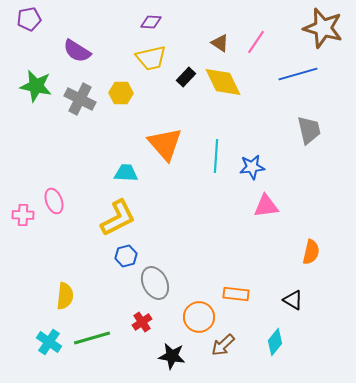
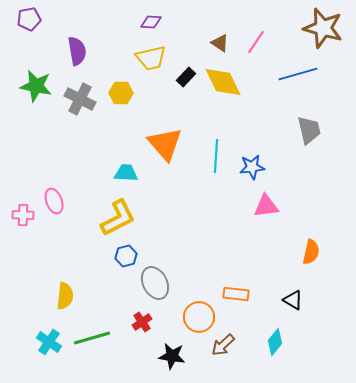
purple semicircle: rotated 132 degrees counterclockwise
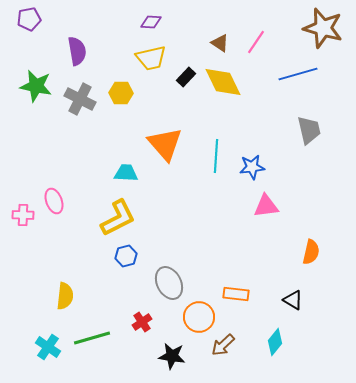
gray ellipse: moved 14 px right
cyan cross: moved 1 px left, 5 px down
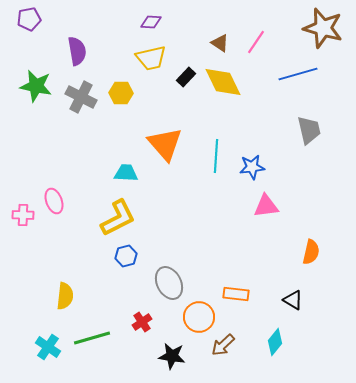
gray cross: moved 1 px right, 2 px up
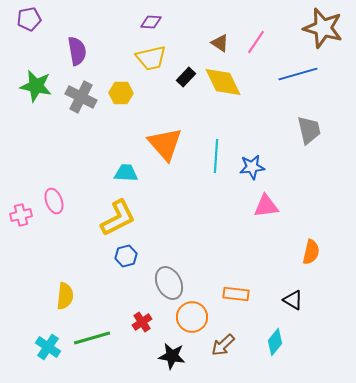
pink cross: moved 2 px left; rotated 15 degrees counterclockwise
orange circle: moved 7 px left
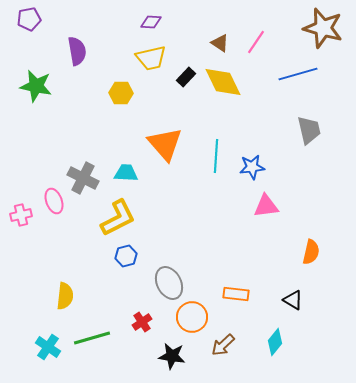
gray cross: moved 2 px right, 81 px down
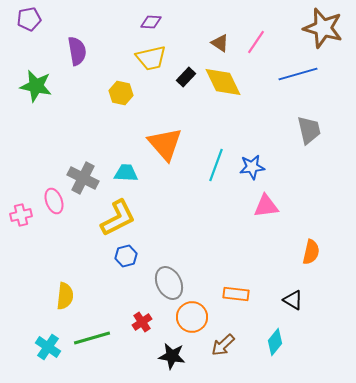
yellow hexagon: rotated 10 degrees clockwise
cyan line: moved 9 px down; rotated 16 degrees clockwise
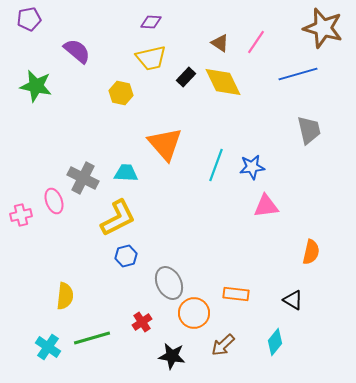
purple semicircle: rotated 40 degrees counterclockwise
orange circle: moved 2 px right, 4 px up
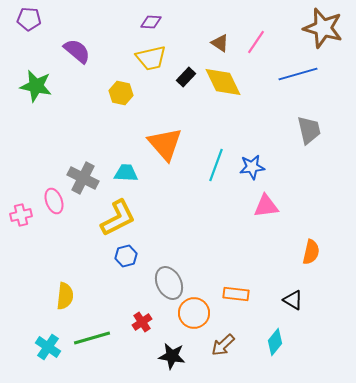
purple pentagon: rotated 15 degrees clockwise
